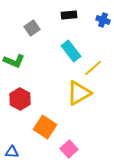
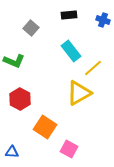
gray square: moved 1 px left; rotated 14 degrees counterclockwise
pink square: rotated 18 degrees counterclockwise
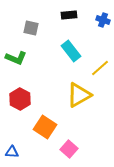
gray square: rotated 28 degrees counterclockwise
green L-shape: moved 2 px right, 3 px up
yellow line: moved 7 px right
yellow triangle: moved 2 px down
pink square: rotated 12 degrees clockwise
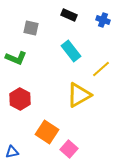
black rectangle: rotated 28 degrees clockwise
yellow line: moved 1 px right, 1 px down
orange square: moved 2 px right, 5 px down
blue triangle: rotated 16 degrees counterclockwise
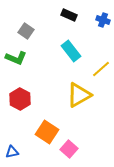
gray square: moved 5 px left, 3 px down; rotated 21 degrees clockwise
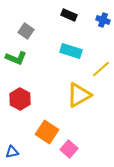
cyan rectangle: rotated 35 degrees counterclockwise
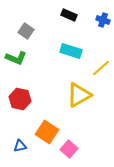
yellow line: moved 1 px up
red hexagon: rotated 15 degrees counterclockwise
blue triangle: moved 8 px right, 6 px up
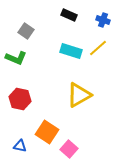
yellow line: moved 3 px left, 20 px up
blue triangle: rotated 24 degrees clockwise
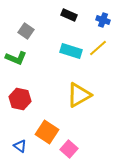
blue triangle: rotated 24 degrees clockwise
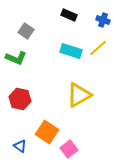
pink square: rotated 12 degrees clockwise
